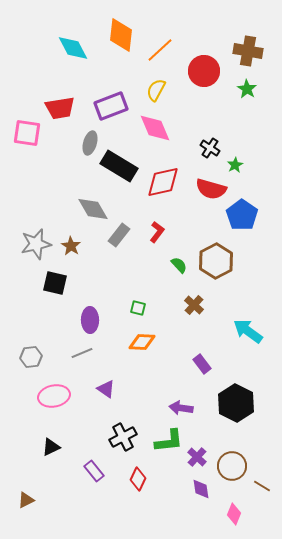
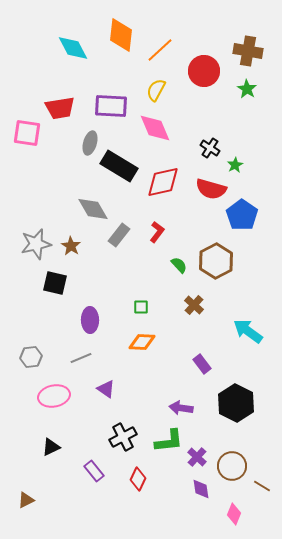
purple rectangle at (111, 106): rotated 24 degrees clockwise
green square at (138, 308): moved 3 px right, 1 px up; rotated 14 degrees counterclockwise
gray line at (82, 353): moved 1 px left, 5 px down
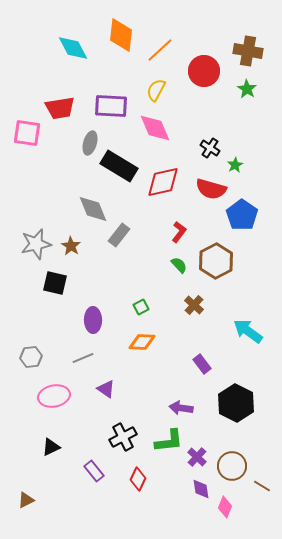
gray diamond at (93, 209): rotated 8 degrees clockwise
red L-shape at (157, 232): moved 22 px right
green square at (141, 307): rotated 28 degrees counterclockwise
purple ellipse at (90, 320): moved 3 px right
gray line at (81, 358): moved 2 px right
pink diamond at (234, 514): moved 9 px left, 7 px up
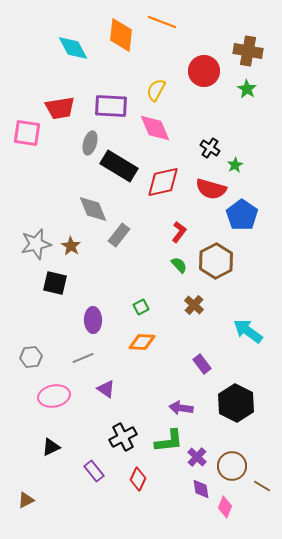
orange line at (160, 50): moved 2 px right, 28 px up; rotated 64 degrees clockwise
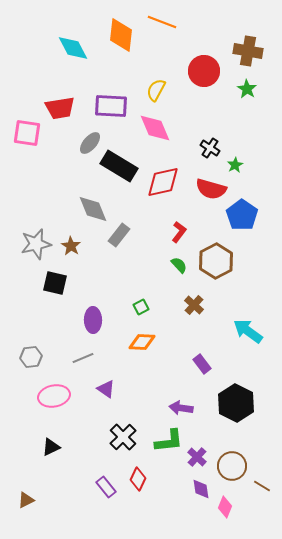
gray ellipse at (90, 143): rotated 25 degrees clockwise
black cross at (123, 437): rotated 16 degrees counterclockwise
purple rectangle at (94, 471): moved 12 px right, 16 px down
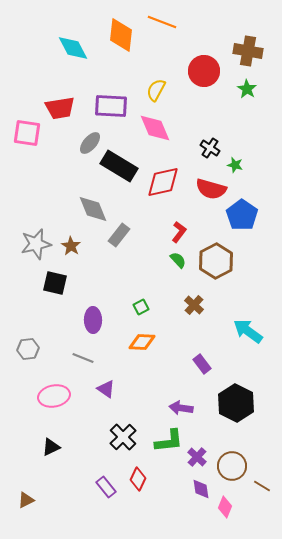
green star at (235, 165): rotated 28 degrees counterclockwise
green semicircle at (179, 265): moved 1 px left, 5 px up
gray hexagon at (31, 357): moved 3 px left, 8 px up
gray line at (83, 358): rotated 45 degrees clockwise
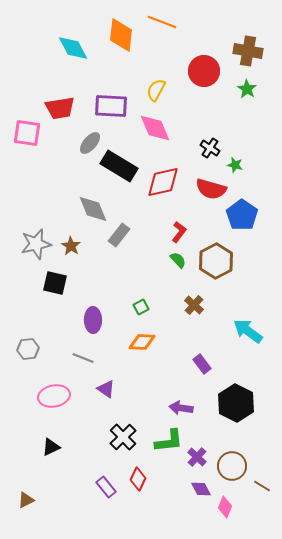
purple diamond at (201, 489): rotated 20 degrees counterclockwise
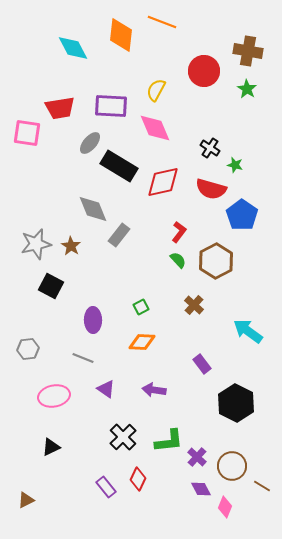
black square at (55, 283): moved 4 px left, 3 px down; rotated 15 degrees clockwise
purple arrow at (181, 408): moved 27 px left, 18 px up
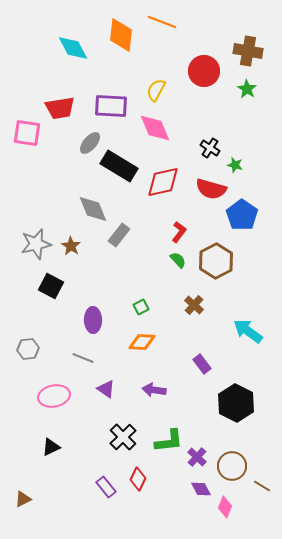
brown triangle at (26, 500): moved 3 px left, 1 px up
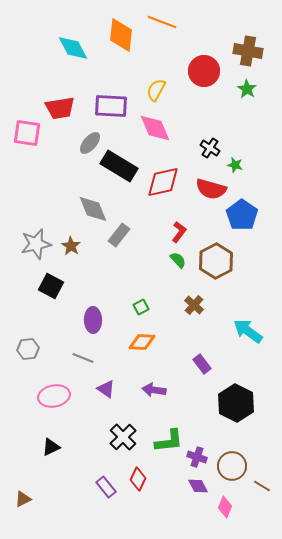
purple cross at (197, 457): rotated 24 degrees counterclockwise
purple diamond at (201, 489): moved 3 px left, 3 px up
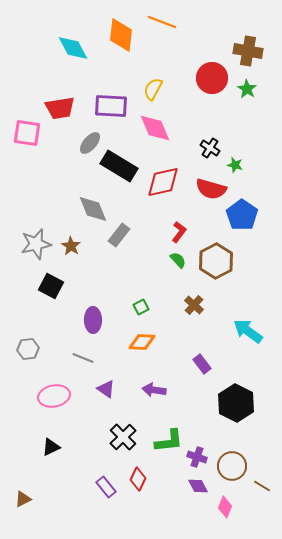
red circle at (204, 71): moved 8 px right, 7 px down
yellow semicircle at (156, 90): moved 3 px left, 1 px up
